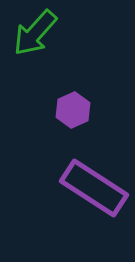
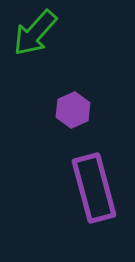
purple rectangle: rotated 42 degrees clockwise
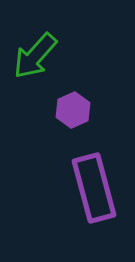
green arrow: moved 23 px down
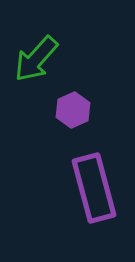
green arrow: moved 1 px right, 3 px down
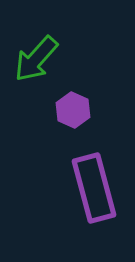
purple hexagon: rotated 12 degrees counterclockwise
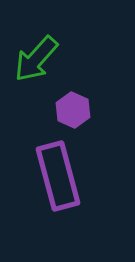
purple rectangle: moved 36 px left, 12 px up
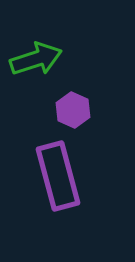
green arrow: rotated 150 degrees counterclockwise
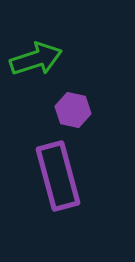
purple hexagon: rotated 12 degrees counterclockwise
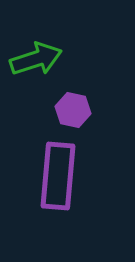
purple rectangle: rotated 20 degrees clockwise
